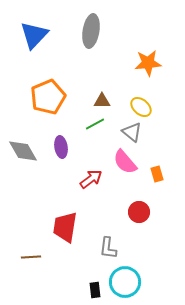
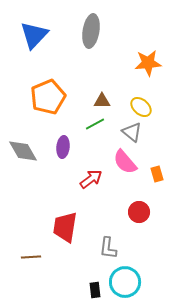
purple ellipse: moved 2 px right; rotated 15 degrees clockwise
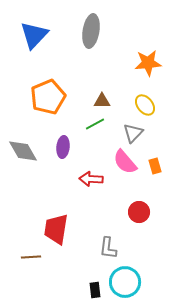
yellow ellipse: moved 4 px right, 2 px up; rotated 10 degrees clockwise
gray triangle: moved 1 px right, 1 px down; rotated 35 degrees clockwise
orange rectangle: moved 2 px left, 8 px up
red arrow: rotated 140 degrees counterclockwise
red trapezoid: moved 9 px left, 2 px down
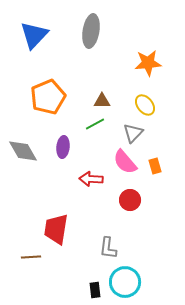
red circle: moved 9 px left, 12 px up
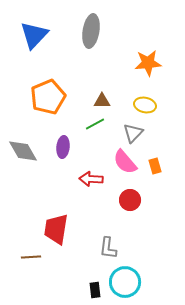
yellow ellipse: rotated 40 degrees counterclockwise
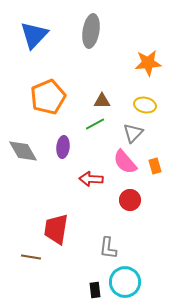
brown line: rotated 12 degrees clockwise
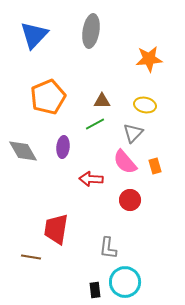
orange star: moved 1 px right, 4 px up
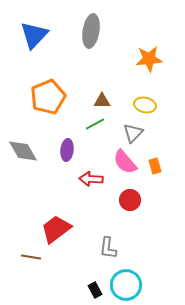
purple ellipse: moved 4 px right, 3 px down
red trapezoid: rotated 44 degrees clockwise
cyan circle: moved 1 px right, 3 px down
black rectangle: rotated 21 degrees counterclockwise
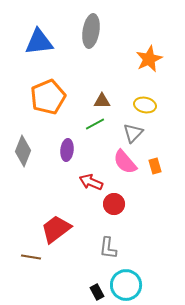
blue triangle: moved 5 px right, 7 px down; rotated 40 degrees clockwise
orange star: rotated 20 degrees counterclockwise
gray diamond: rotated 52 degrees clockwise
red arrow: moved 3 px down; rotated 20 degrees clockwise
red circle: moved 16 px left, 4 px down
black rectangle: moved 2 px right, 2 px down
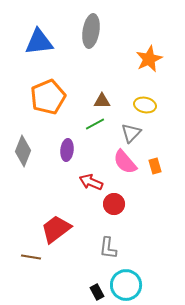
gray triangle: moved 2 px left
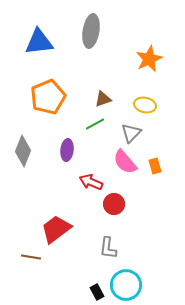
brown triangle: moved 1 px right, 2 px up; rotated 18 degrees counterclockwise
